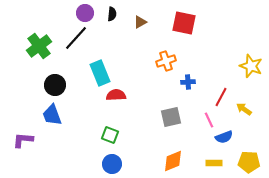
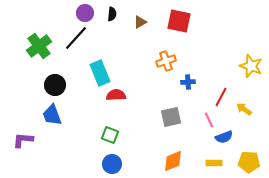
red square: moved 5 px left, 2 px up
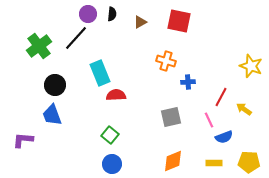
purple circle: moved 3 px right, 1 px down
orange cross: rotated 36 degrees clockwise
green square: rotated 18 degrees clockwise
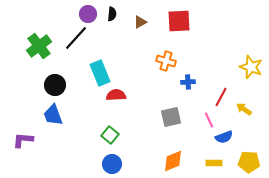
red square: rotated 15 degrees counterclockwise
yellow star: moved 1 px down
blue trapezoid: moved 1 px right
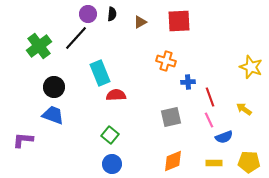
black circle: moved 1 px left, 2 px down
red line: moved 11 px left; rotated 48 degrees counterclockwise
blue trapezoid: rotated 130 degrees clockwise
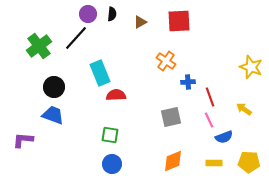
orange cross: rotated 18 degrees clockwise
green square: rotated 30 degrees counterclockwise
